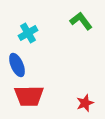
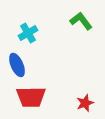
red trapezoid: moved 2 px right, 1 px down
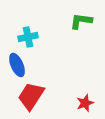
green L-shape: rotated 45 degrees counterclockwise
cyan cross: moved 4 px down; rotated 18 degrees clockwise
red trapezoid: moved 1 px up; rotated 124 degrees clockwise
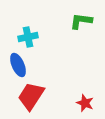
blue ellipse: moved 1 px right
red star: rotated 30 degrees counterclockwise
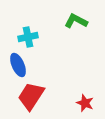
green L-shape: moved 5 px left; rotated 20 degrees clockwise
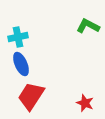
green L-shape: moved 12 px right, 5 px down
cyan cross: moved 10 px left
blue ellipse: moved 3 px right, 1 px up
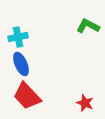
red trapezoid: moved 4 px left; rotated 76 degrees counterclockwise
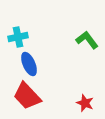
green L-shape: moved 1 px left, 14 px down; rotated 25 degrees clockwise
blue ellipse: moved 8 px right
